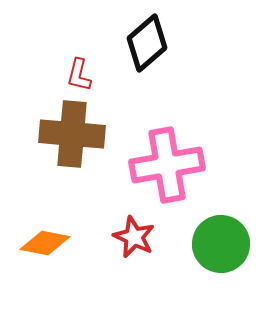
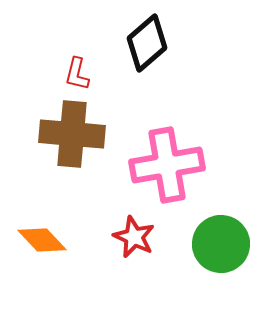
red L-shape: moved 2 px left, 1 px up
orange diamond: moved 3 px left, 3 px up; rotated 36 degrees clockwise
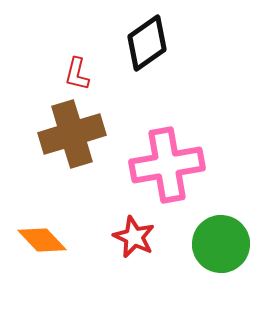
black diamond: rotated 6 degrees clockwise
brown cross: rotated 22 degrees counterclockwise
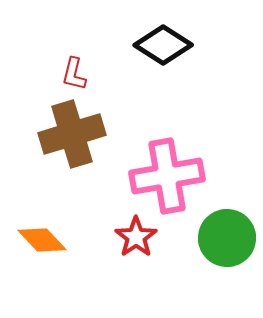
black diamond: moved 16 px right, 2 px down; rotated 68 degrees clockwise
red L-shape: moved 3 px left
pink cross: moved 11 px down
red star: moved 2 px right; rotated 12 degrees clockwise
green circle: moved 6 px right, 6 px up
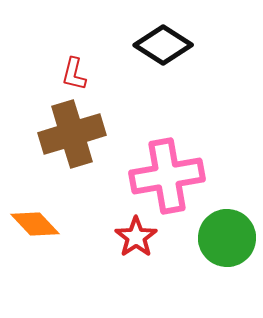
orange diamond: moved 7 px left, 16 px up
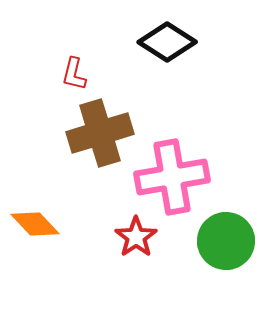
black diamond: moved 4 px right, 3 px up
brown cross: moved 28 px right, 1 px up
pink cross: moved 5 px right, 1 px down
green circle: moved 1 px left, 3 px down
